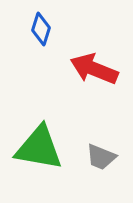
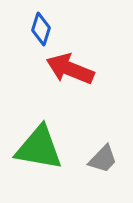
red arrow: moved 24 px left
gray trapezoid: moved 2 px right, 2 px down; rotated 68 degrees counterclockwise
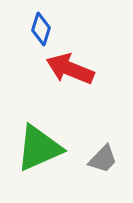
green triangle: rotated 34 degrees counterclockwise
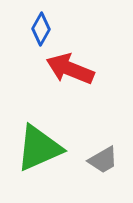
blue diamond: rotated 12 degrees clockwise
gray trapezoid: moved 1 px down; rotated 16 degrees clockwise
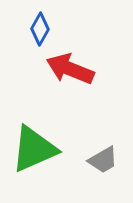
blue diamond: moved 1 px left
green triangle: moved 5 px left, 1 px down
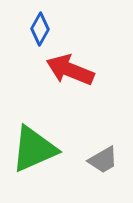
red arrow: moved 1 px down
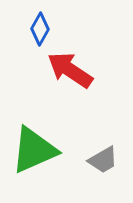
red arrow: rotated 12 degrees clockwise
green triangle: moved 1 px down
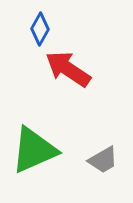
red arrow: moved 2 px left, 1 px up
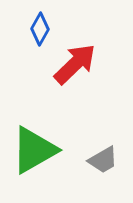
red arrow: moved 7 px right, 5 px up; rotated 102 degrees clockwise
green triangle: rotated 6 degrees counterclockwise
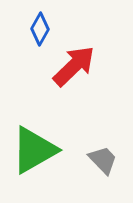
red arrow: moved 1 px left, 2 px down
gray trapezoid: rotated 104 degrees counterclockwise
